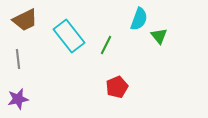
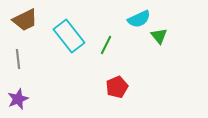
cyan semicircle: rotated 45 degrees clockwise
purple star: rotated 10 degrees counterclockwise
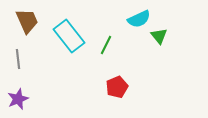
brown trapezoid: moved 2 px right, 1 px down; rotated 88 degrees counterclockwise
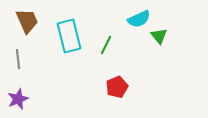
cyan rectangle: rotated 24 degrees clockwise
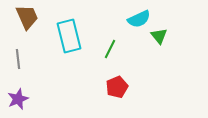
brown trapezoid: moved 4 px up
green line: moved 4 px right, 4 px down
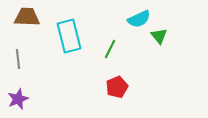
brown trapezoid: rotated 64 degrees counterclockwise
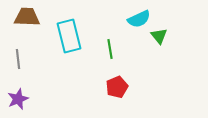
green line: rotated 36 degrees counterclockwise
